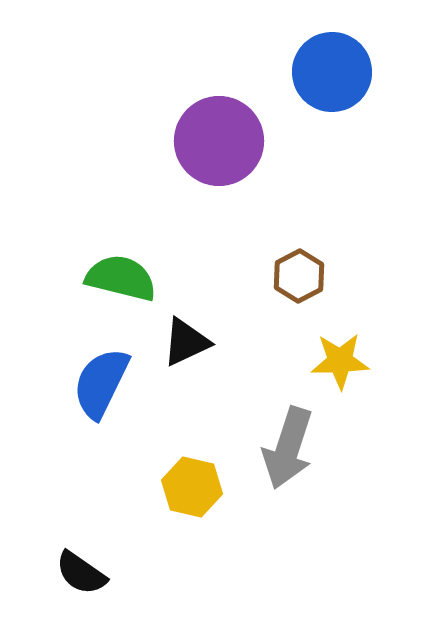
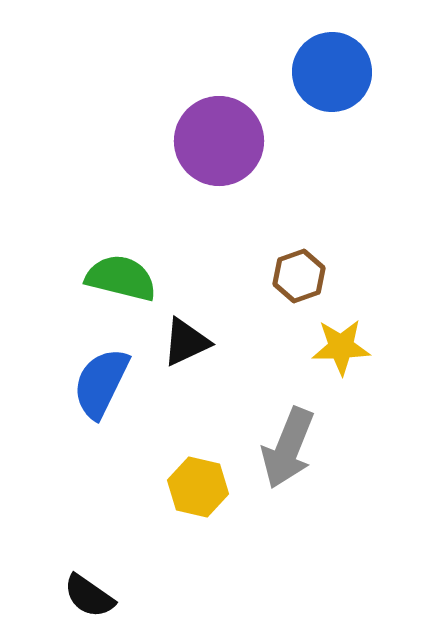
brown hexagon: rotated 9 degrees clockwise
yellow star: moved 1 px right, 14 px up
gray arrow: rotated 4 degrees clockwise
yellow hexagon: moved 6 px right
black semicircle: moved 8 px right, 23 px down
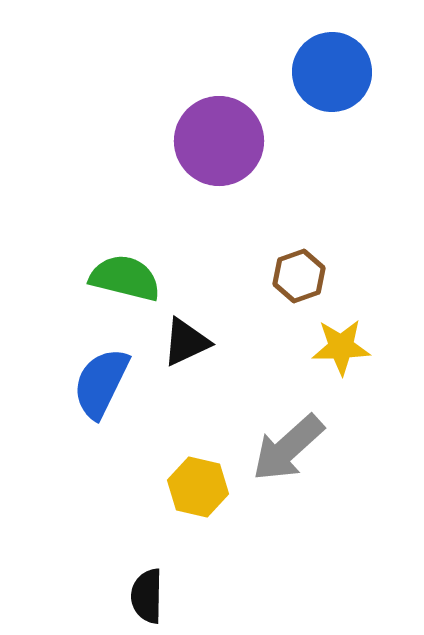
green semicircle: moved 4 px right
gray arrow: rotated 26 degrees clockwise
black semicircle: moved 58 px right; rotated 56 degrees clockwise
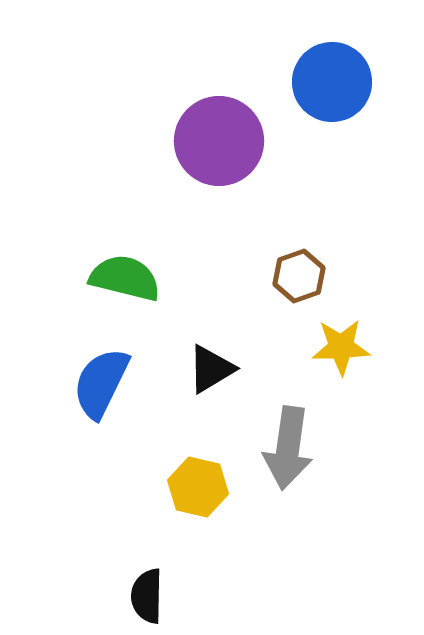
blue circle: moved 10 px down
black triangle: moved 25 px right, 27 px down; rotated 6 degrees counterclockwise
gray arrow: rotated 40 degrees counterclockwise
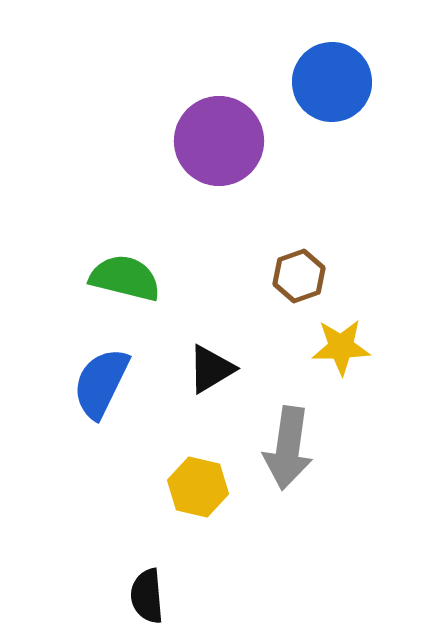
black semicircle: rotated 6 degrees counterclockwise
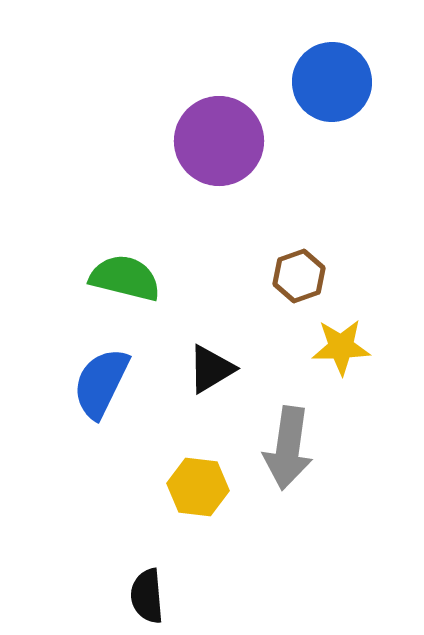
yellow hexagon: rotated 6 degrees counterclockwise
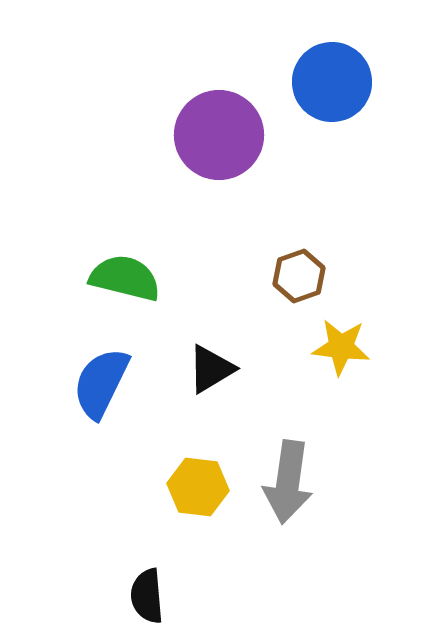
purple circle: moved 6 px up
yellow star: rotated 8 degrees clockwise
gray arrow: moved 34 px down
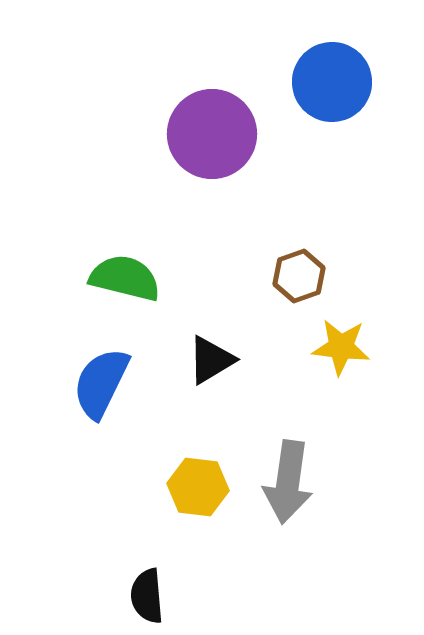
purple circle: moved 7 px left, 1 px up
black triangle: moved 9 px up
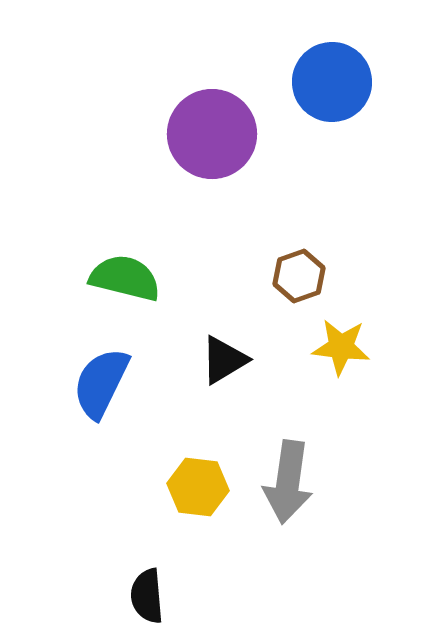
black triangle: moved 13 px right
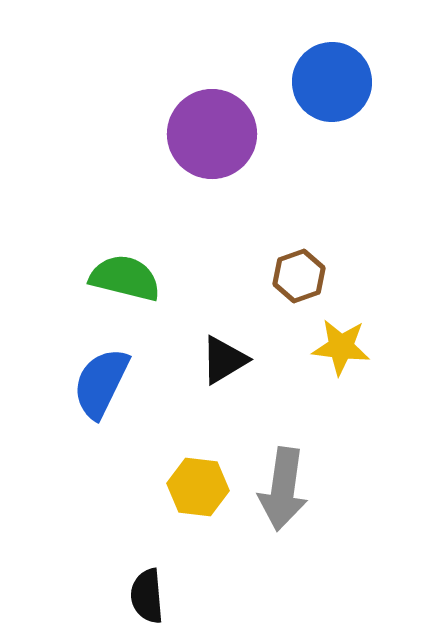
gray arrow: moved 5 px left, 7 px down
